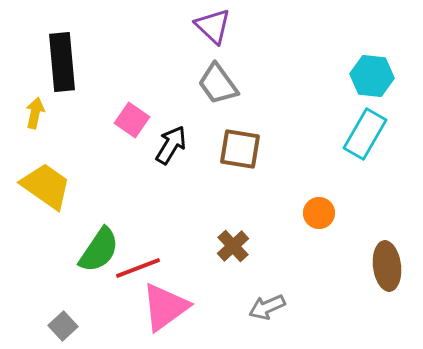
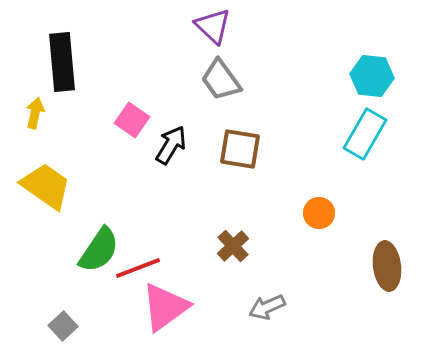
gray trapezoid: moved 3 px right, 4 px up
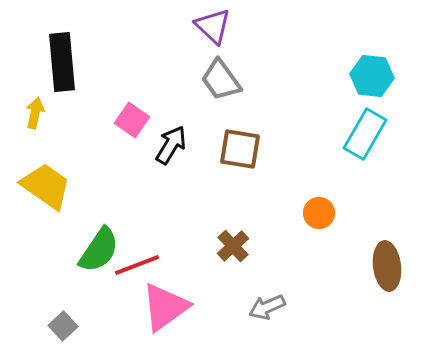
red line: moved 1 px left, 3 px up
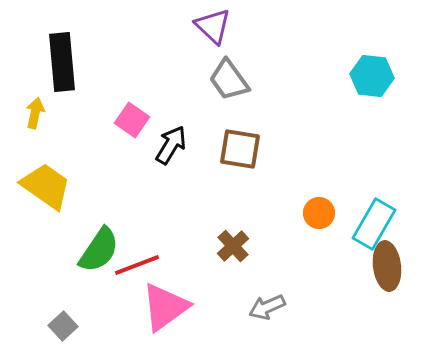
gray trapezoid: moved 8 px right
cyan rectangle: moved 9 px right, 90 px down
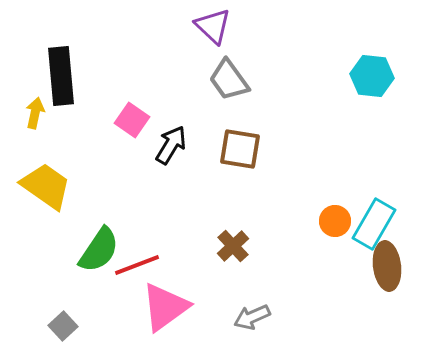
black rectangle: moved 1 px left, 14 px down
orange circle: moved 16 px right, 8 px down
gray arrow: moved 15 px left, 10 px down
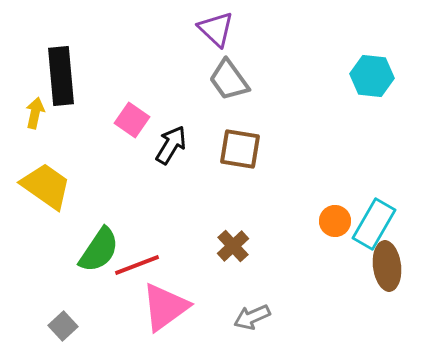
purple triangle: moved 3 px right, 3 px down
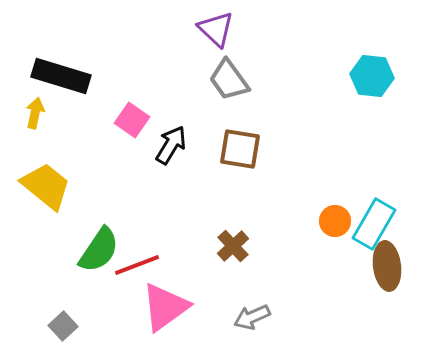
black rectangle: rotated 68 degrees counterclockwise
yellow trapezoid: rotated 4 degrees clockwise
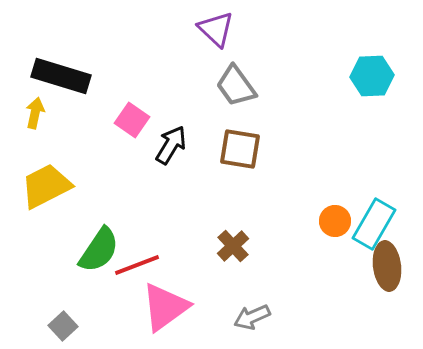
cyan hexagon: rotated 9 degrees counterclockwise
gray trapezoid: moved 7 px right, 6 px down
yellow trapezoid: rotated 66 degrees counterclockwise
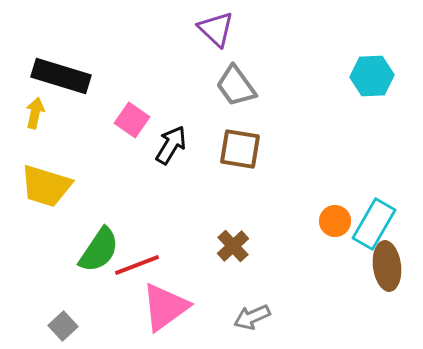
yellow trapezoid: rotated 136 degrees counterclockwise
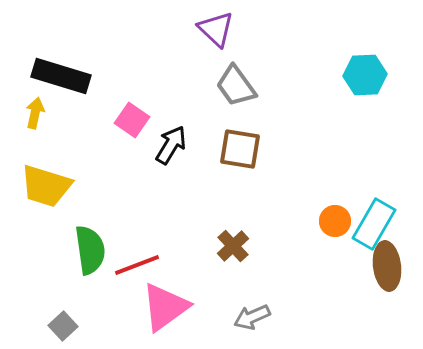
cyan hexagon: moved 7 px left, 1 px up
green semicircle: moved 9 px left; rotated 42 degrees counterclockwise
